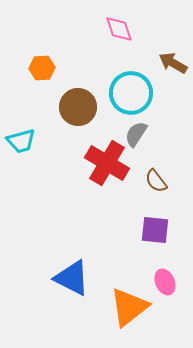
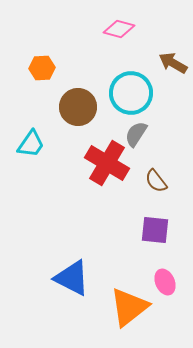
pink diamond: rotated 56 degrees counterclockwise
cyan trapezoid: moved 10 px right, 3 px down; rotated 40 degrees counterclockwise
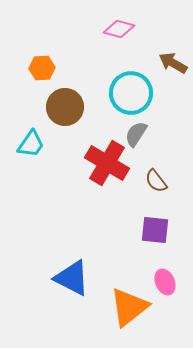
brown circle: moved 13 px left
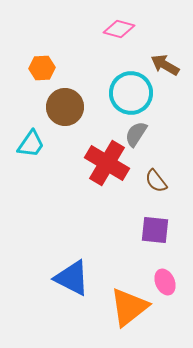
brown arrow: moved 8 px left, 2 px down
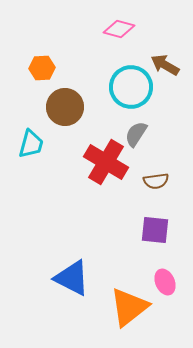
cyan circle: moved 6 px up
cyan trapezoid: rotated 20 degrees counterclockwise
red cross: moved 1 px left, 1 px up
brown semicircle: rotated 60 degrees counterclockwise
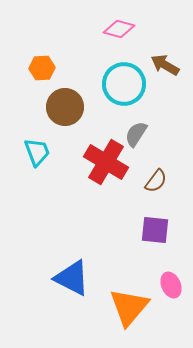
cyan circle: moved 7 px left, 3 px up
cyan trapezoid: moved 6 px right, 8 px down; rotated 36 degrees counterclockwise
brown semicircle: rotated 45 degrees counterclockwise
pink ellipse: moved 6 px right, 3 px down
orange triangle: rotated 12 degrees counterclockwise
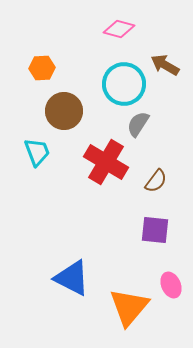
brown circle: moved 1 px left, 4 px down
gray semicircle: moved 2 px right, 10 px up
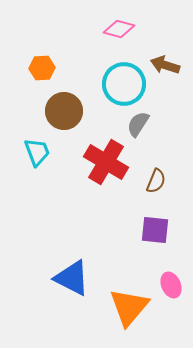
brown arrow: rotated 12 degrees counterclockwise
brown semicircle: rotated 15 degrees counterclockwise
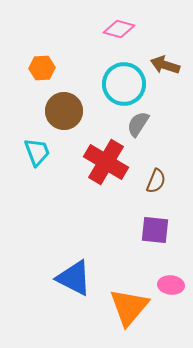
blue triangle: moved 2 px right
pink ellipse: rotated 60 degrees counterclockwise
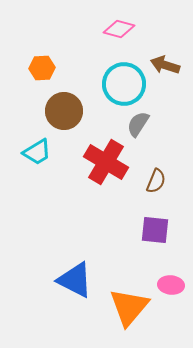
cyan trapezoid: rotated 80 degrees clockwise
blue triangle: moved 1 px right, 2 px down
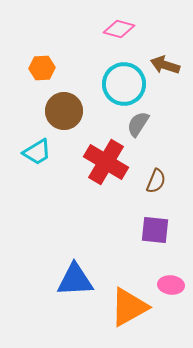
blue triangle: rotated 30 degrees counterclockwise
orange triangle: rotated 21 degrees clockwise
